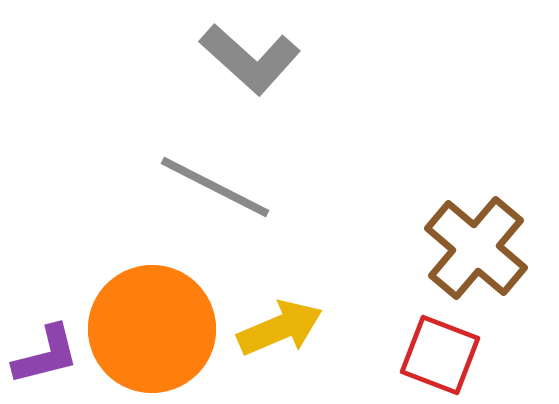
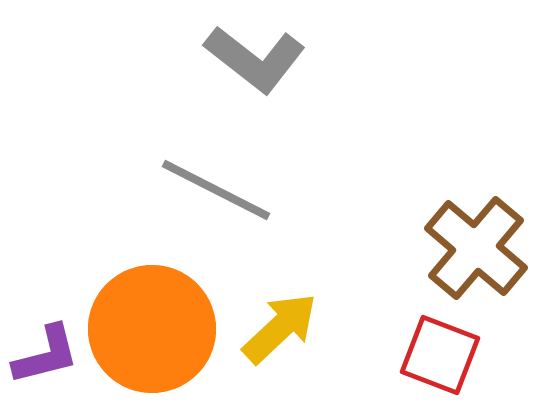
gray L-shape: moved 5 px right; rotated 4 degrees counterclockwise
gray line: moved 1 px right, 3 px down
yellow arrow: rotated 20 degrees counterclockwise
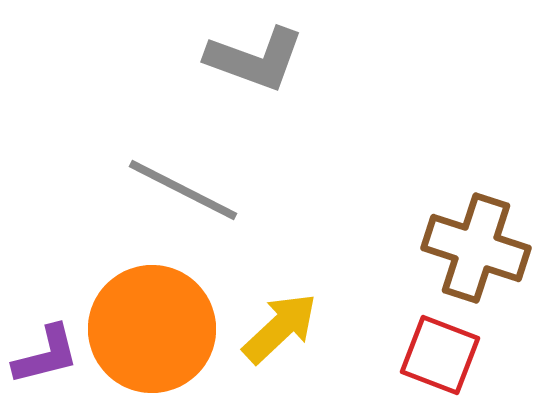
gray L-shape: rotated 18 degrees counterclockwise
gray line: moved 33 px left
brown cross: rotated 22 degrees counterclockwise
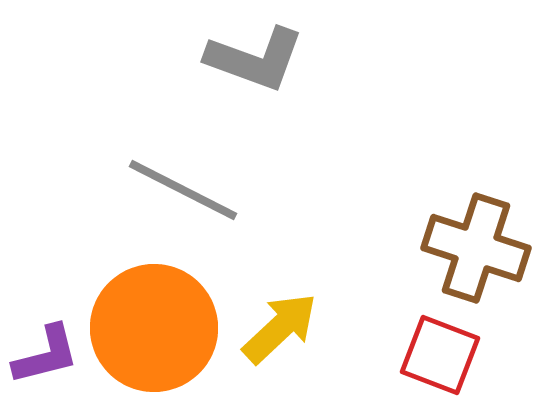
orange circle: moved 2 px right, 1 px up
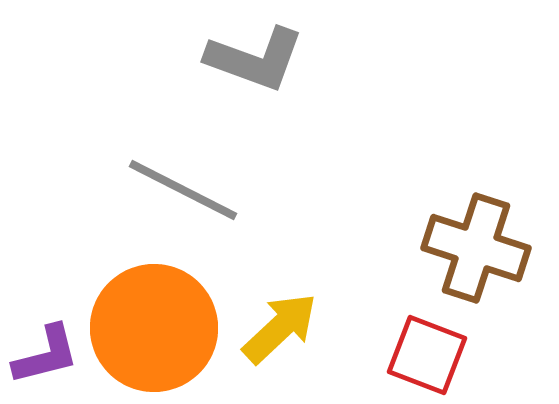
red square: moved 13 px left
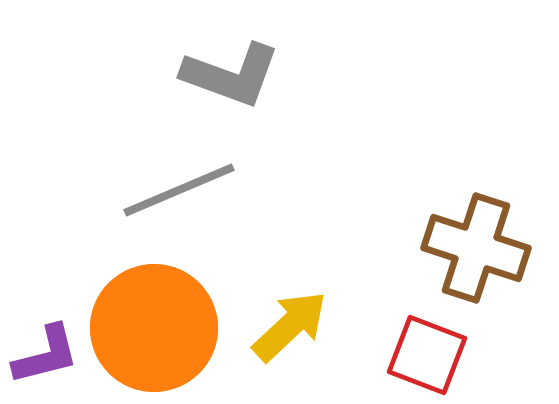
gray L-shape: moved 24 px left, 16 px down
gray line: moved 4 px left; rotated 50 degrees counterclockwise
yellow arrow: moved 10 px right, 2 px up
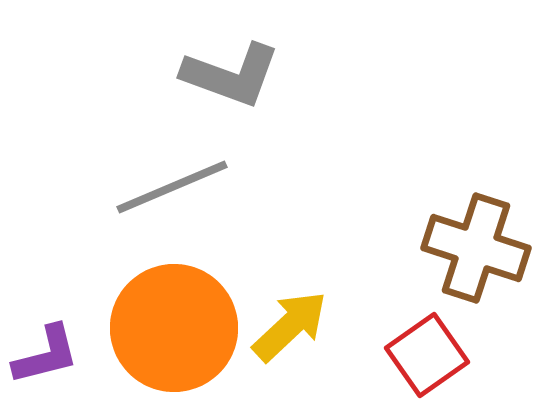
gray line: moved 7 px left, 3 px up
orange circle: moved 20 px right
red square: rotated 34 degrees clockwise
